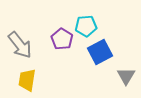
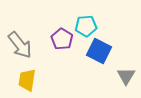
blue square: moved 1 px left, 1 px up; rotated 35 degrees counterclockwise
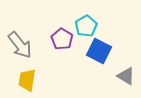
cyan pentagon: rotated 25 degrees counterclockwise
gray triangle: rotated 30 degrees counterclockwise
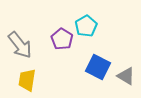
blue square: moved 1 px left, 16 px down
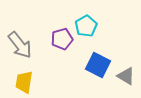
purple pentagon: rotated 25 degrees clockwise
blue square: moved 2 px up
yellow trapezoid: moved 3 px left, 2 px down
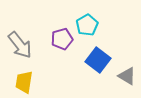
cyan pentagon: moved 1 px right, 1 px up
blue square: moved 5 px up; rotated 10 degrees clockwise
gray triangle: moved 1 px right
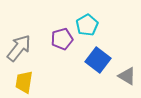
gray arrow: moved 1 px left, 3 px down; rotated 104 degrees counterclockwise
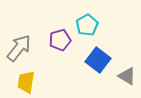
purple pentagon: moved 2 px left, 1 px down
yellow trapezoid: moved 2 px right
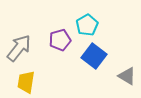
blue square: moved 4 px left, 4 px up
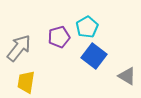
cyan pentagon: moved 2 px down
purple pentagon: moved 1 px left, 3 px up
